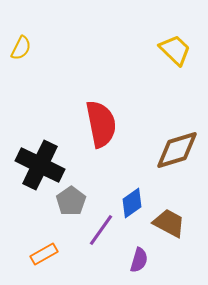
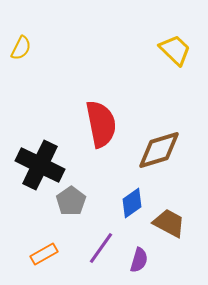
brown diamond: moved 18 px left
purple line: moved 18 px down
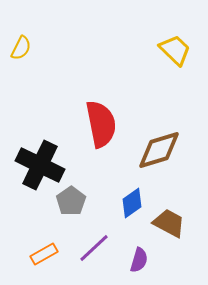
purple line: moved 7 px left; rotated 12 degrees clockwise
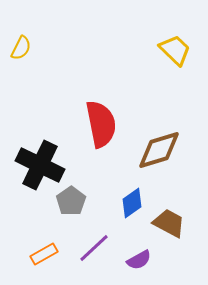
purple semicircle: rotated 45 degrees clockwise
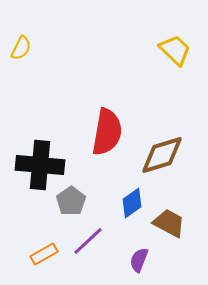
red semicircle: moved 6 px right, 8 px down; rotated 21 degrees clockwise
brown diamond: moved 3 px right, 5 px down
black cross: rotated 21 degrees counterclockwise
purple line: moved 6 px left, 7 px up
purple semicircle: rotated 140 degrees clockwise
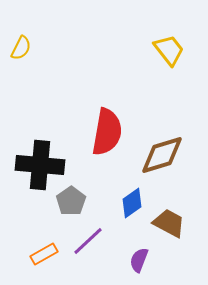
yellow trapezoid: moved 6 px left; rotated 8 degrees clockwise
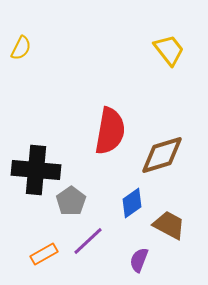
red semicircle: moved 3 px right, 1 px up
black cross: moved 4 px left, 5 px down
brown trapezoid: moved 2 px down
